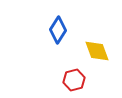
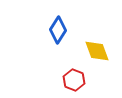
red hexagon: rotated 25 degrees counterclockwise
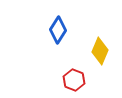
yellow diamond: moved 3 px right; rotated 44 degrees clockwise
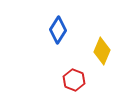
yellow diamond: moved 2 px right
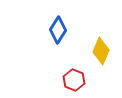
yellow diamond: moved 1 px left
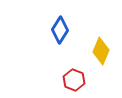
blue diamond: moved 2 px right
